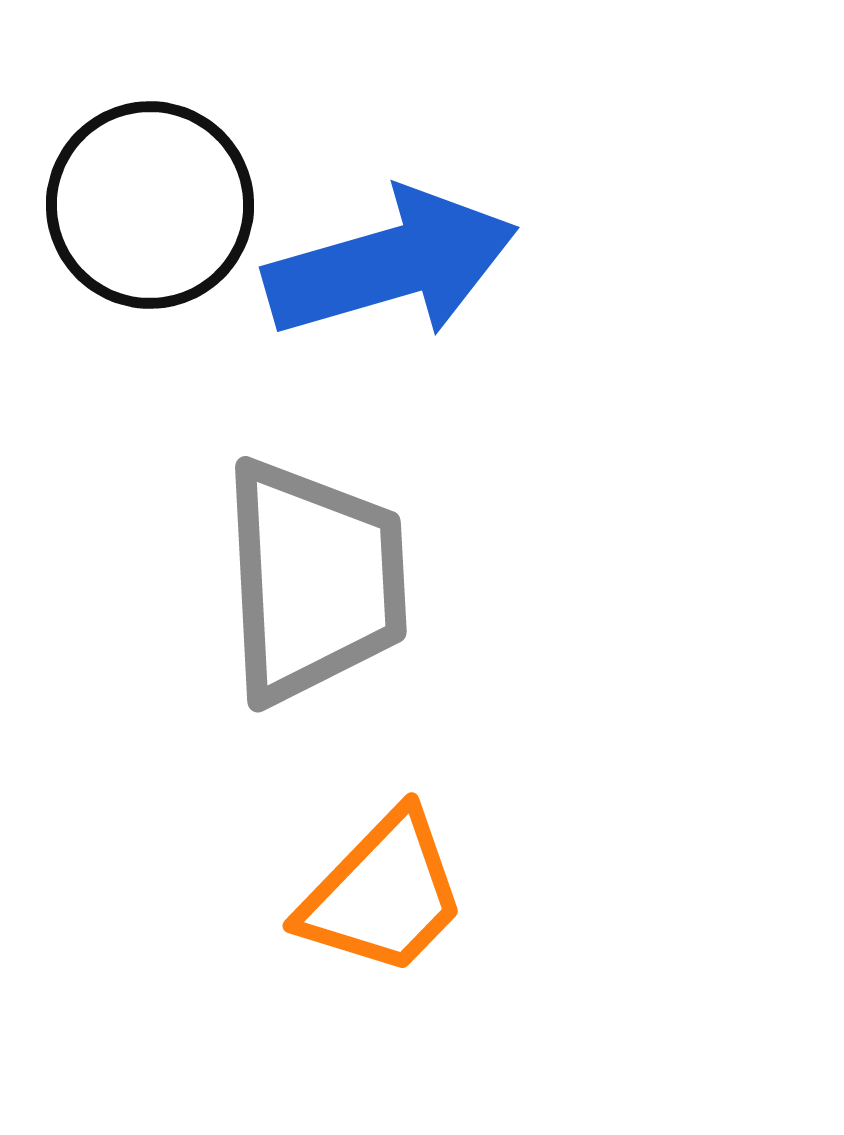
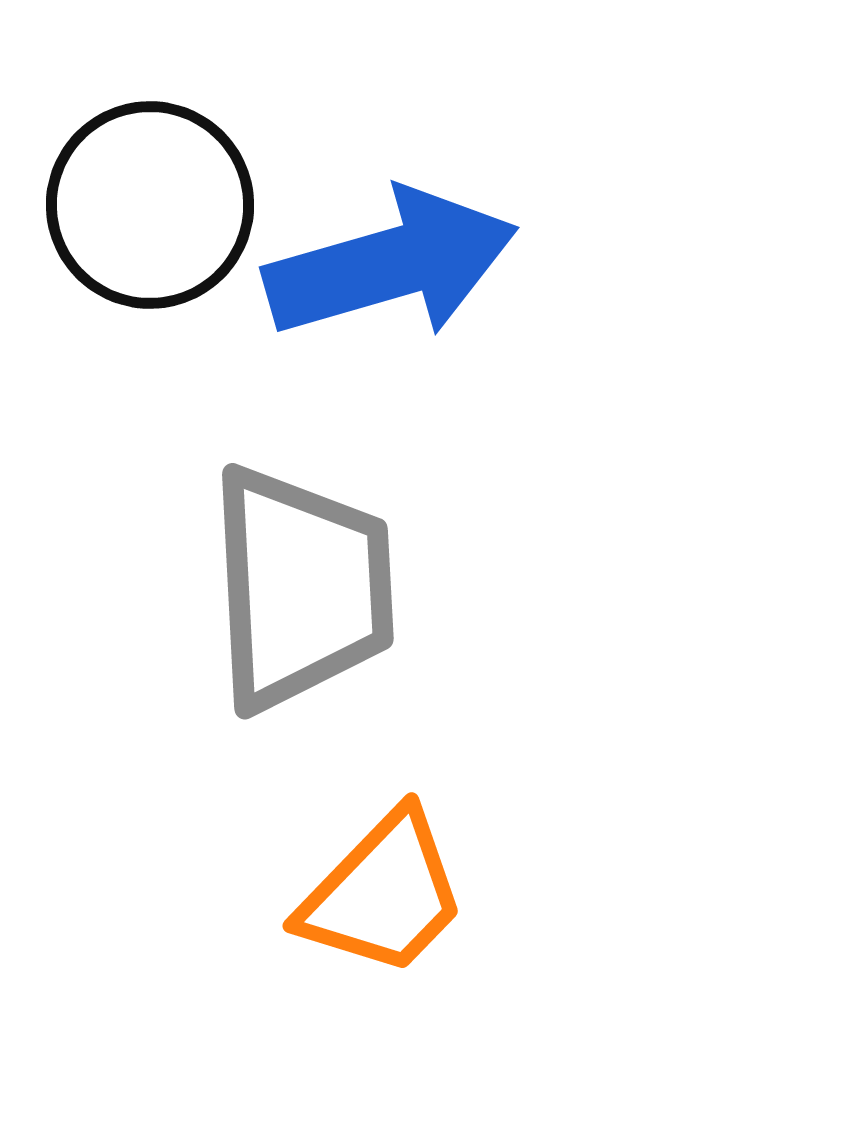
gray trapezoid: moved 13 px left, 7 px down
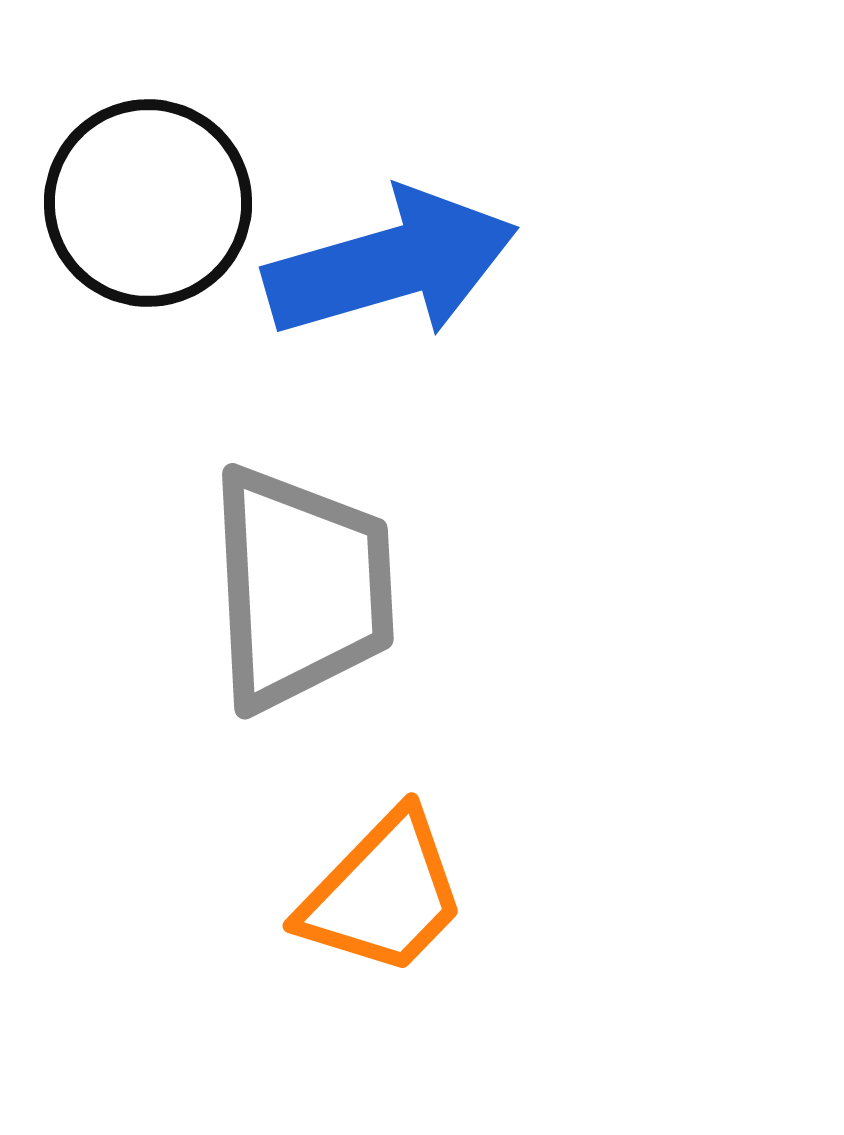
black circle: moved 2 px left, 2 px up
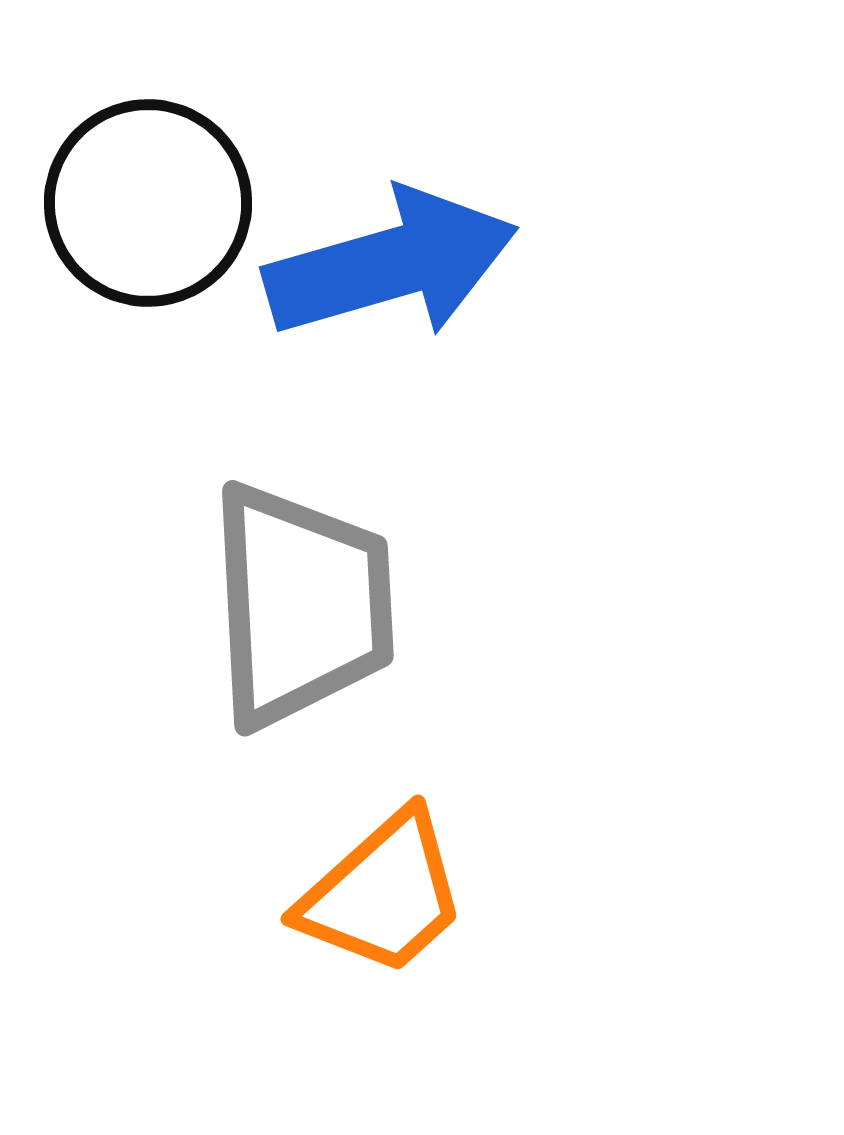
gray trapezoid: moved 17 px down
orange trapezoid: rotated 4 degrees clockwise
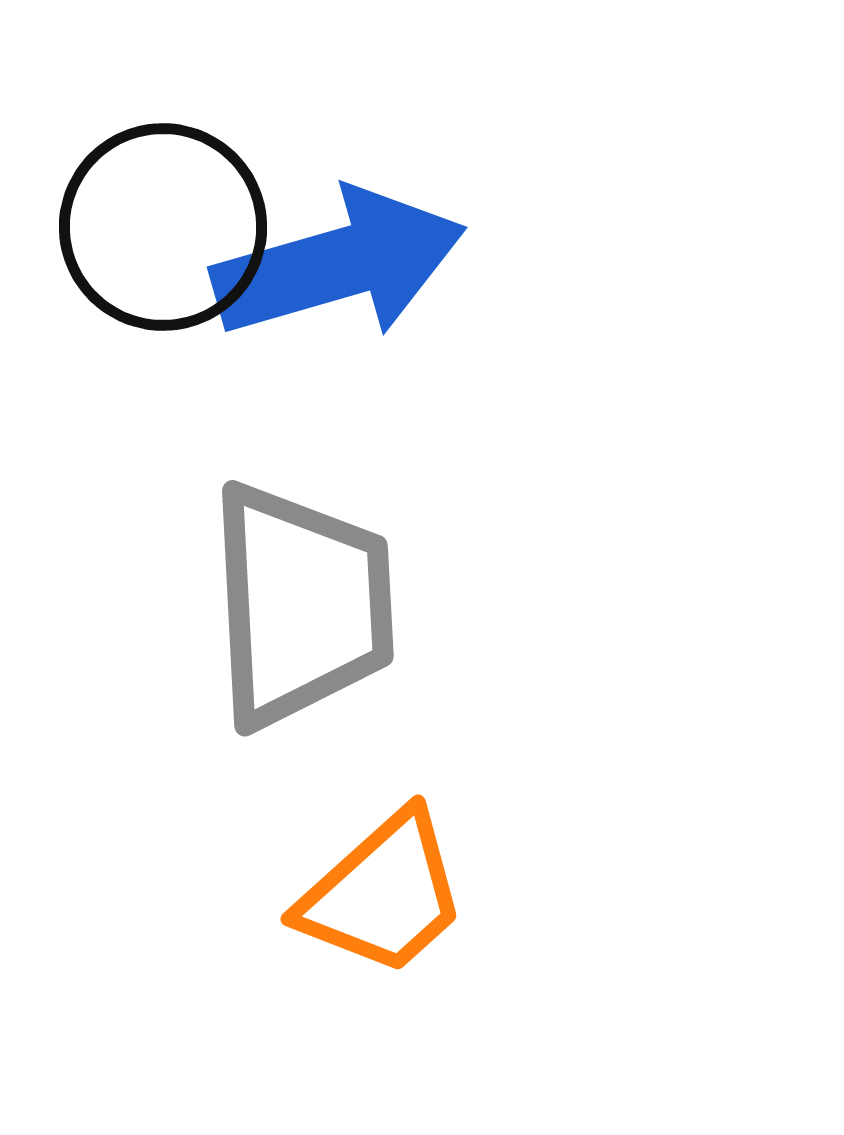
black circle: moved 15 px right, 24 px down
blue arrow: moved 52 px left
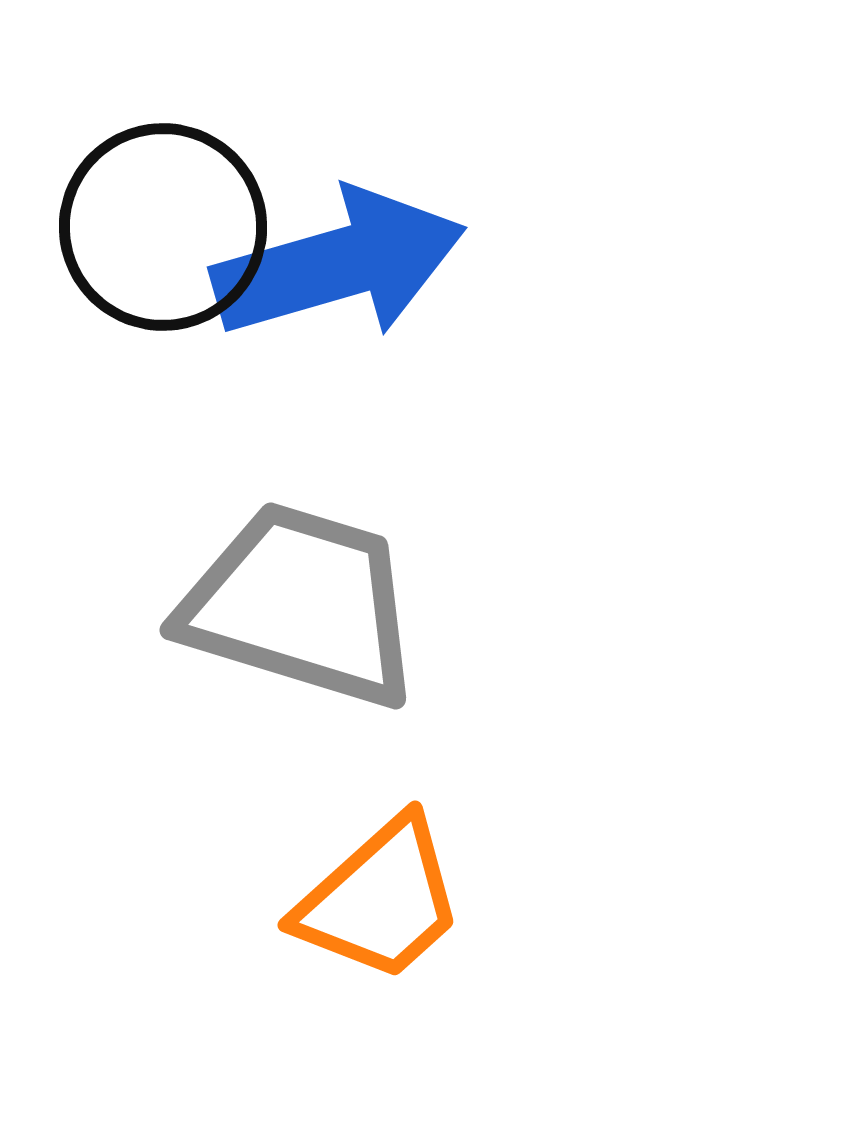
gray trapezoid: rotated 70 degrees counterclockwise
orange trapezoid: moved 3 px left, 6 px down
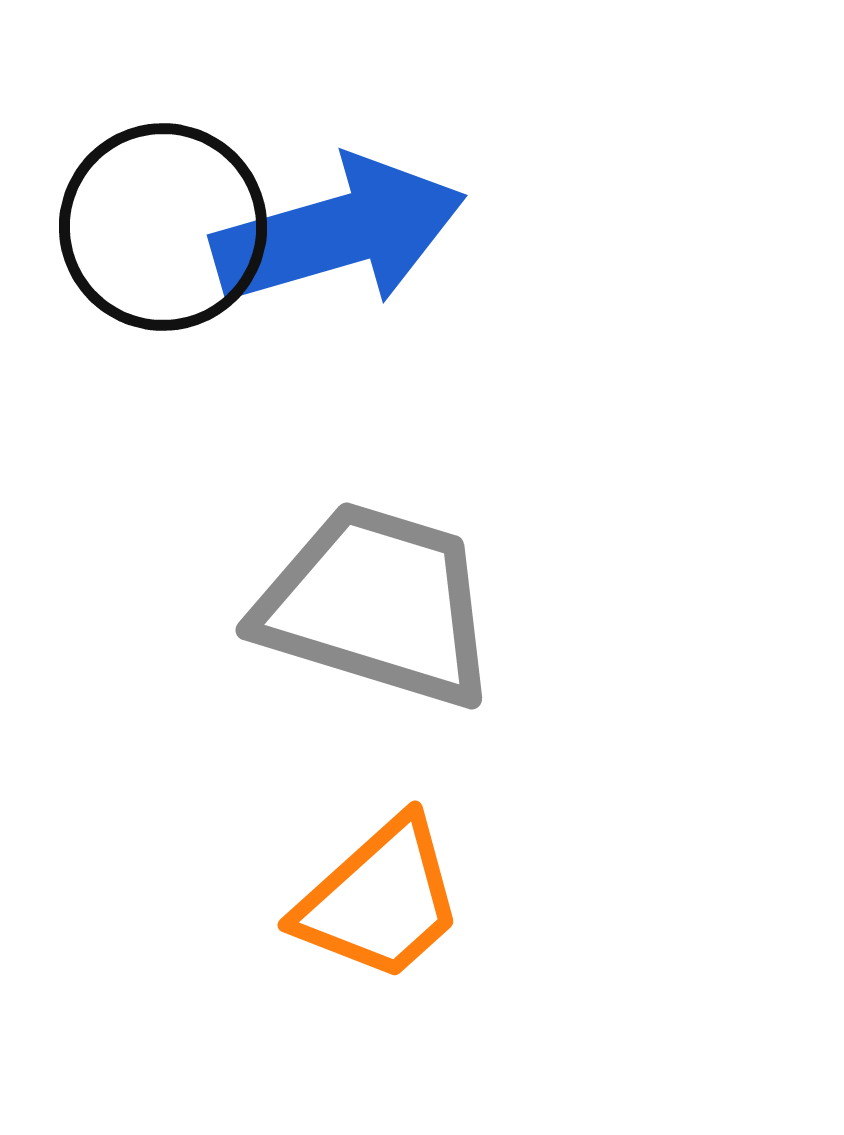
blue arrow: moved 32 px up
gray trapezoid: moved 76 px right
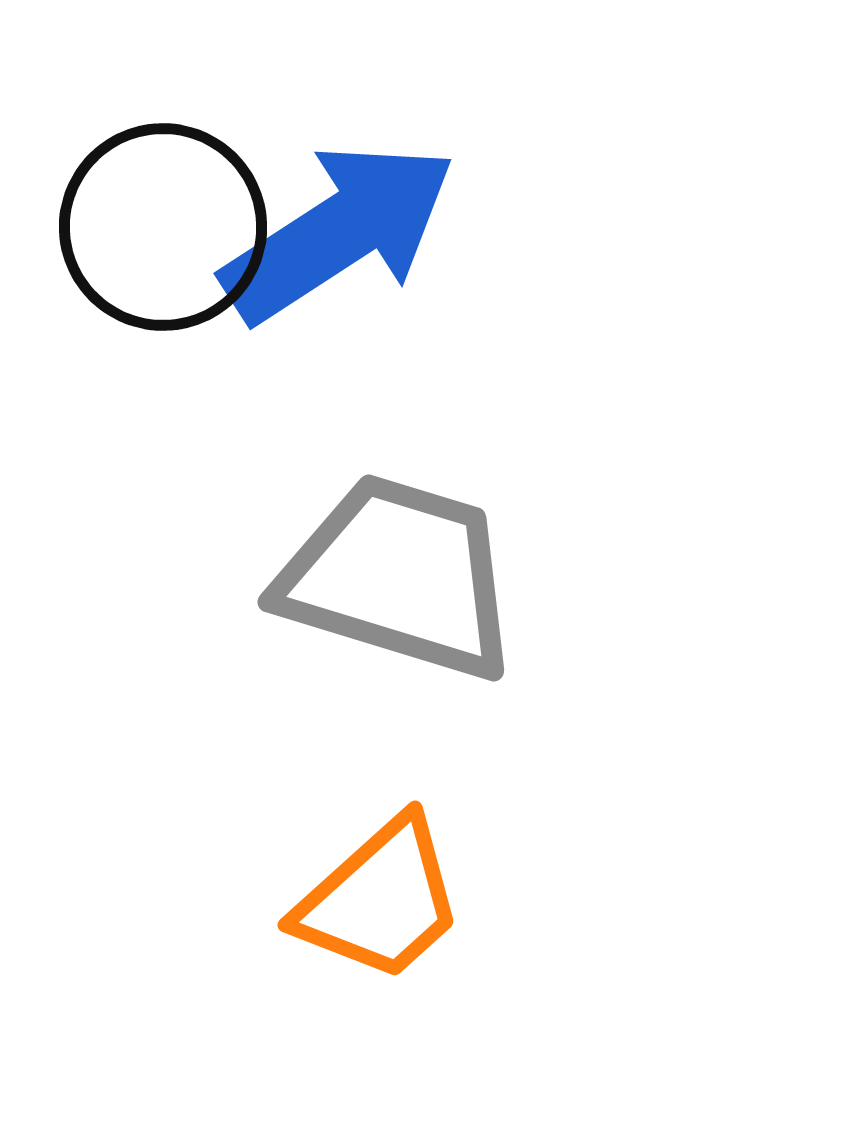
blue arrow: rotated 17 degrees counterclockwise
gray trapezoid: moved 22 px right, 28 px up
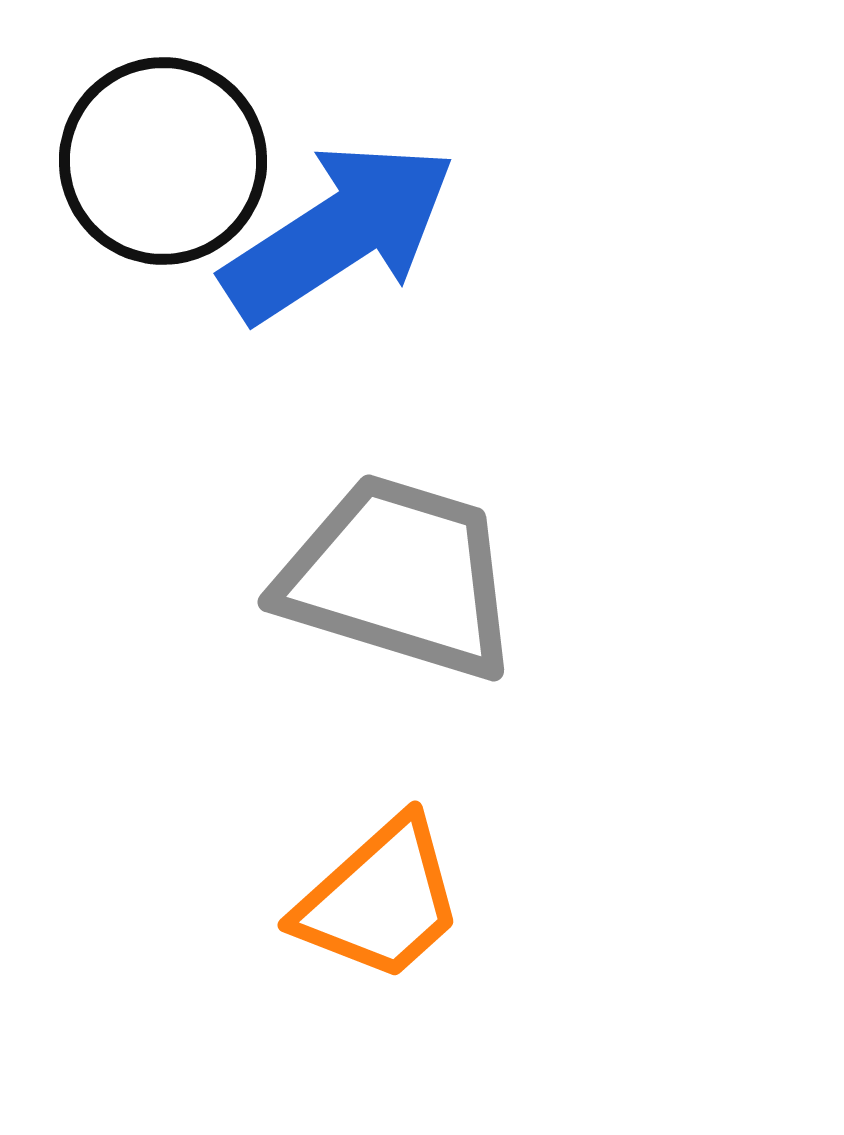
black circle: moved 66 px up
